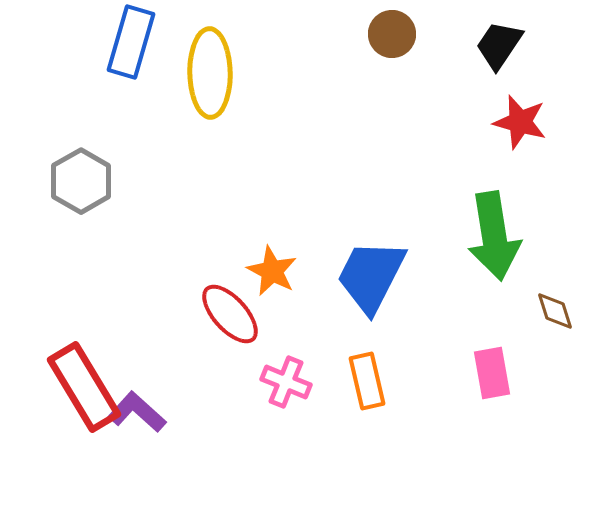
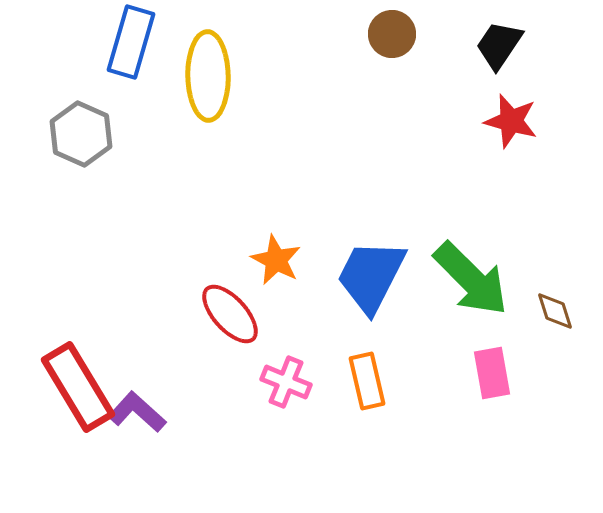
yellow ellipse: moved 2 px left, 3 px down
red star: moved 9 px left, 1 px up
gray hexagon: moved 47 px up; rotated 6 degrees counterclockwise
green arrow: moved 23 px left, 43 px down; rotated 36 degrees counterclockwise
orange star: moved 4 px right, 11 px up
red rectangle: moved 6 px left
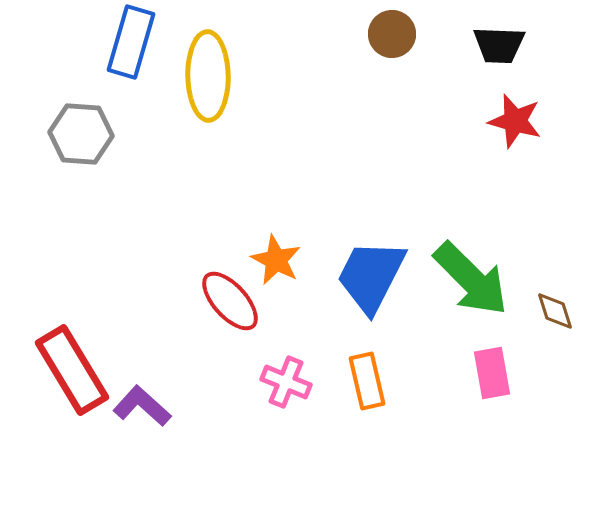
black trapezoid: rotated 122 degrees counterclockwise
red star: moved 4 px right
gray hexagon: rotated 20 degrees counterclockwise
red ellipse: moved 13 px up
red rectangle: moved 6 px left, 17 px up
purple L-shape: moved 5 px right, 6 px up
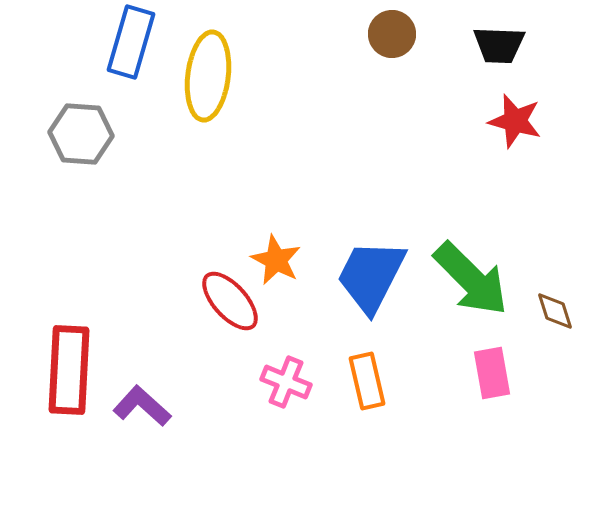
yellow ellipse: rotated 8 degrees clockwise
red rectangle: moved 3 px left; rotated 34 degrees clockwise
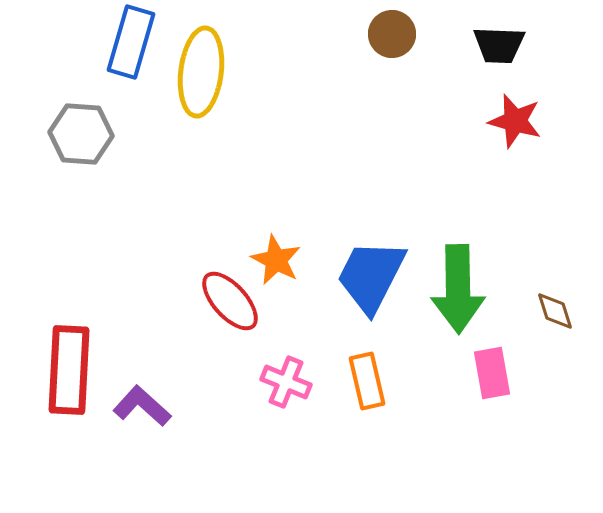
yellow ellipse: moved 7 px left, 4 px up
green arrow: moved 13 px left, 10 px down; rotated 44 degrees clockwise
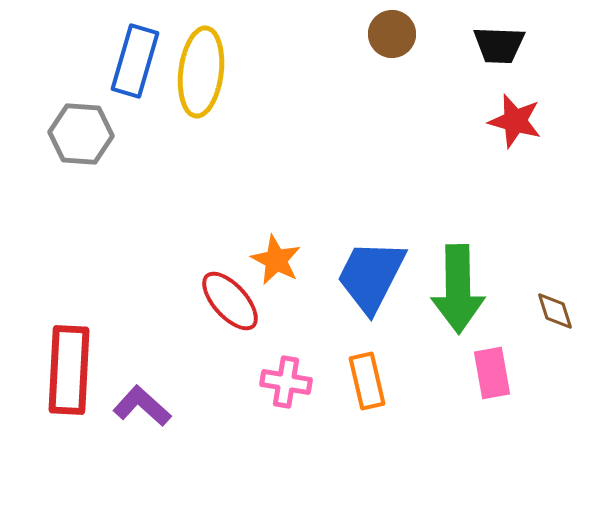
blue rectangle: moved 4 px right, 19 px down
pink cross: rotated 12 degrees counterclockwise
